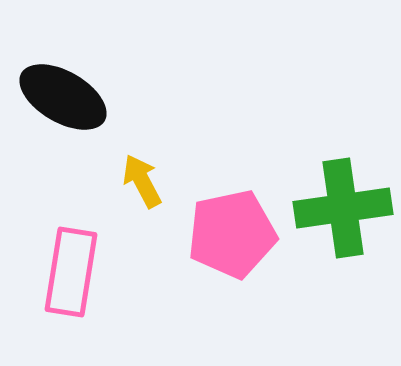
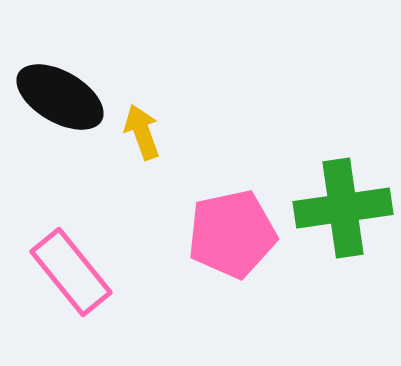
black ellipse: moved 3 px left
yellow arrow: moved 49 px up; rotated 8 degrees clockwise
pink rectangle: rotated 48 degrees counterclockwise
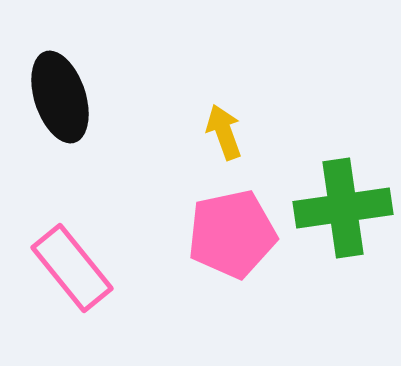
black ellipse: rotated 42 degrees clockwise
yellow arrow: moved 82 px right
pink rectangle: moved 1 px right, 4 px up
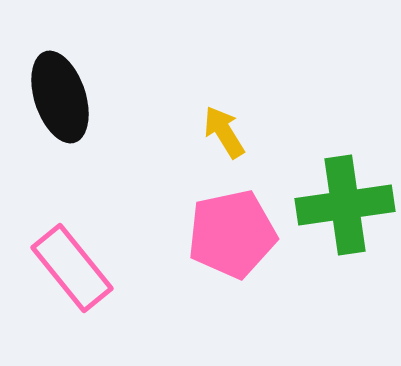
yellow arrow: rotated 12 degrees counterclockwise
green cross: moved 2 px right, 3 px up
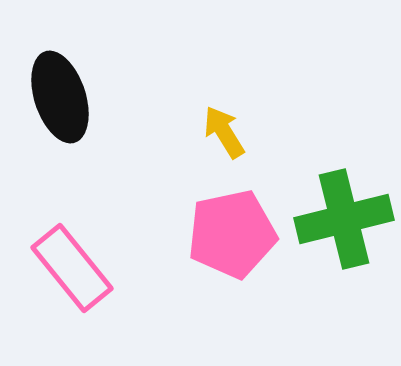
green cross: moved 1 px left, 14 px down; rotated 6 degrees counterclockwise
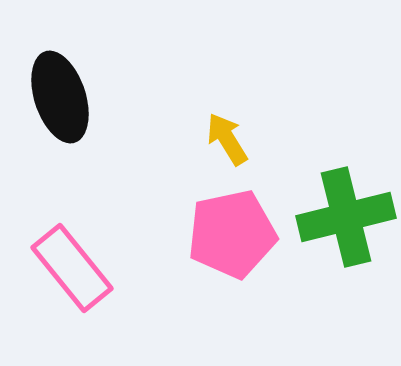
yellow arrow: moved 3 px right, 7 px down
green cross: moved 2 px right, 2 px up
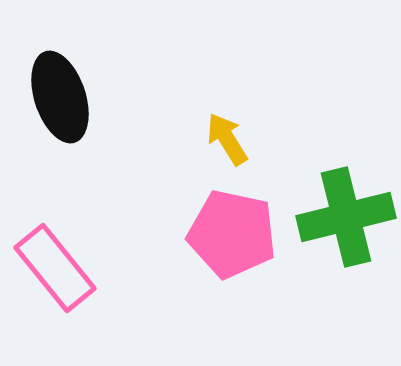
pink pentagon: rotated 24 degrees clockwise
pink rectangle: moved 17 px left
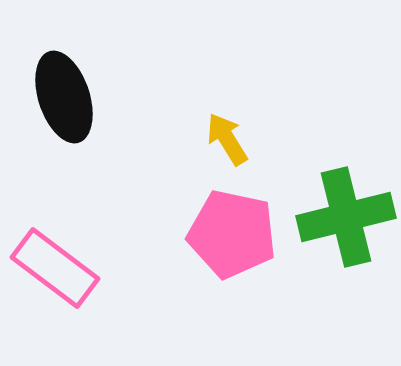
black ellipse: moved 4 px right
pink rectangle: rotated 14 degrees counterclockwise
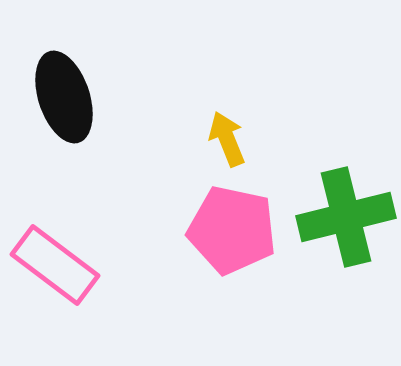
yellow arrow: rotated 10 degrees clockwise
pink pentagon: moved 4 px up
pink rectangle: moved 3 px up
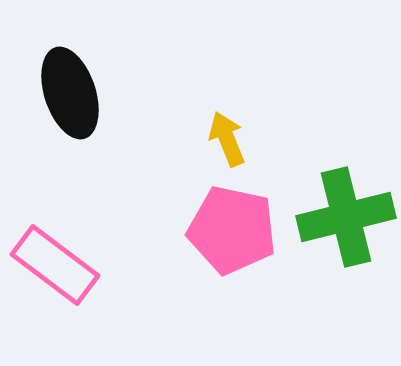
black ellipse: moved 6 px right, 4 px up
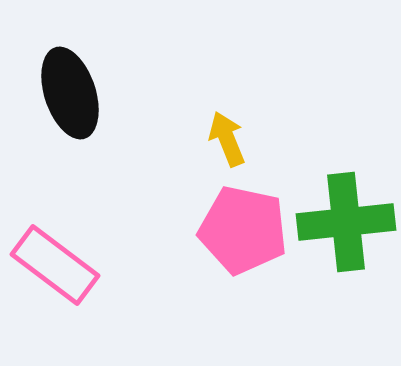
green cross: moved 5 px down; rotated 8 degrees clockwise
pink pentagon: moved 11 px right
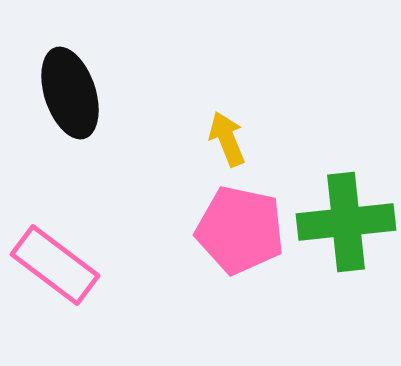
pink pentagon: moved 3 px left
